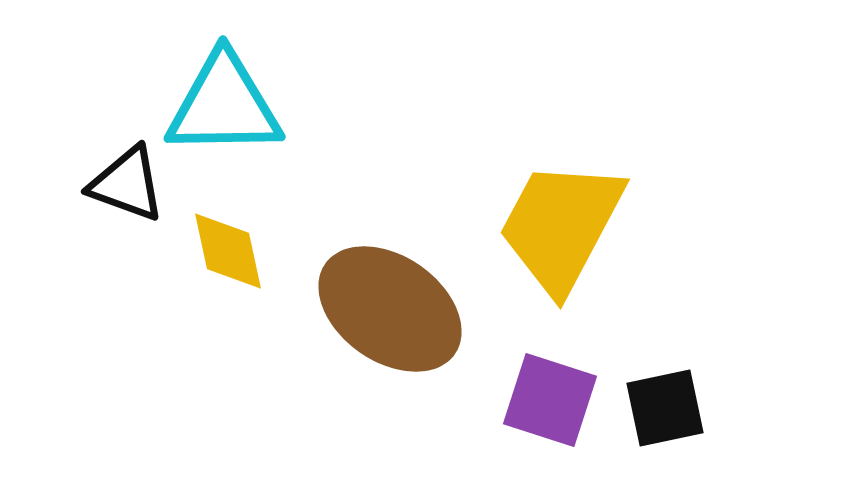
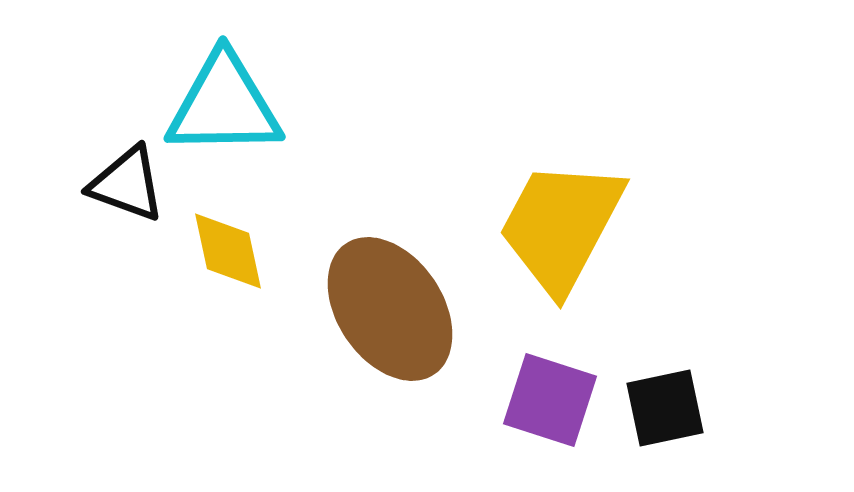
brown ellipse: rotated 21 degrees clockwise
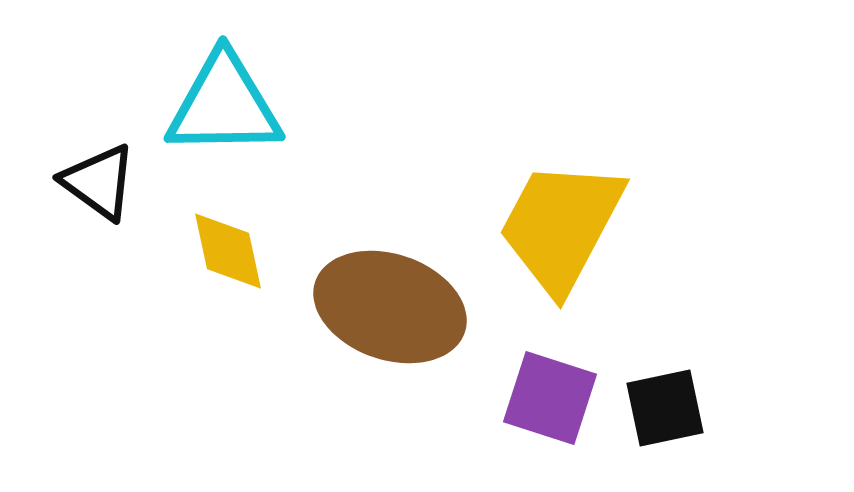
black triangle: moved 28 px left, 2 px up; rotated 16 degrees clockwise
brown ellipse: moved 2 px up; rotated 37 degrees counterclockwise
purple square: moved 2 px up
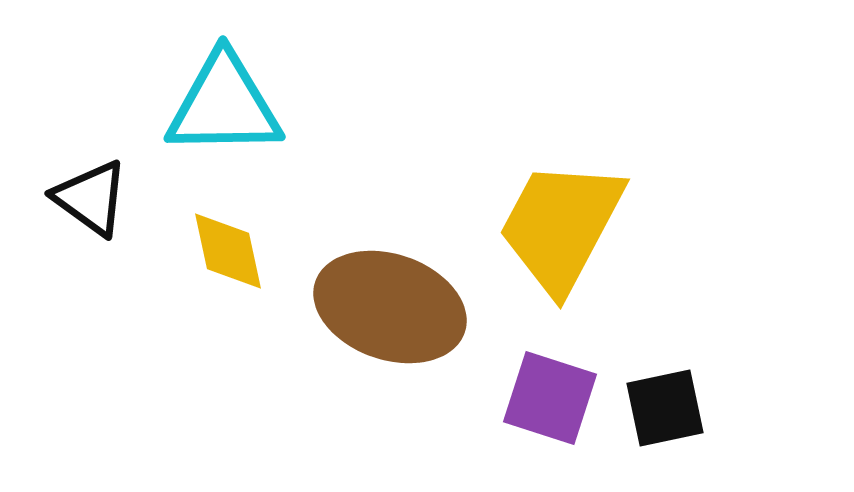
black triangle: moved 8 px left, 16 px down
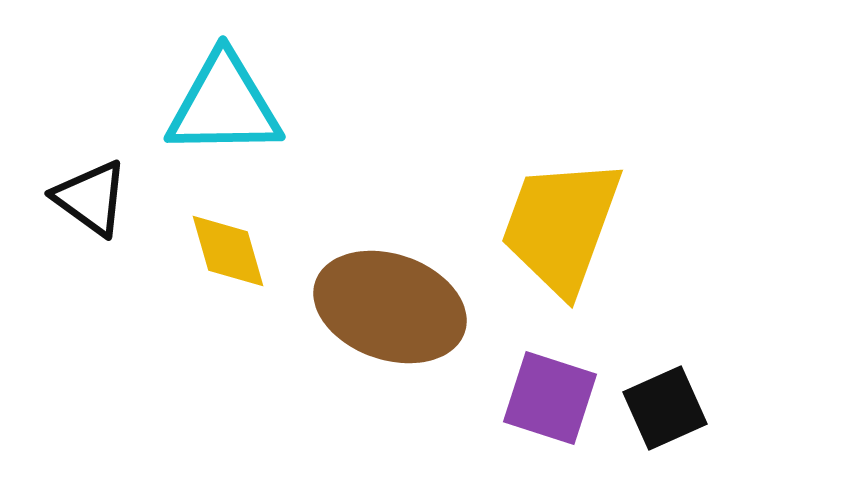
yellow trapezoid: rotated 8 degrees counterclockwise
yellow diamond: rotated 4 degrees counterclockwise
black square: rotated 12 degrees counterclockwise
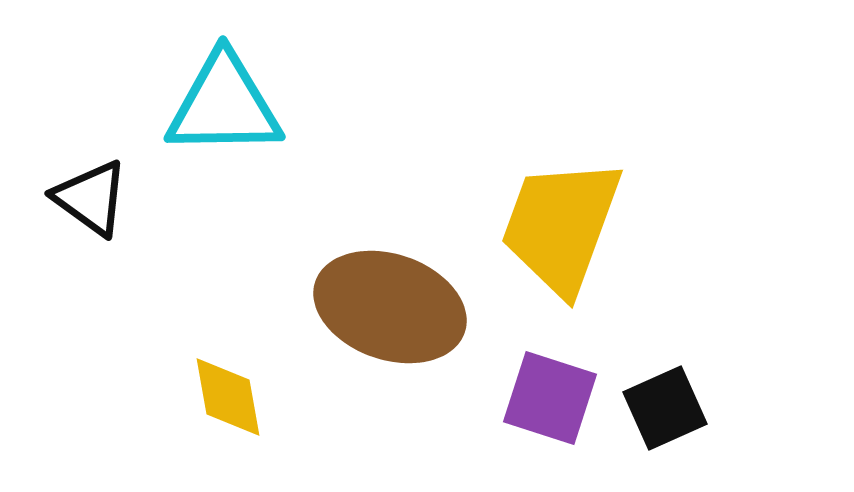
yellow diamond: moved 146 px down; rotated 6 degrees clockwise
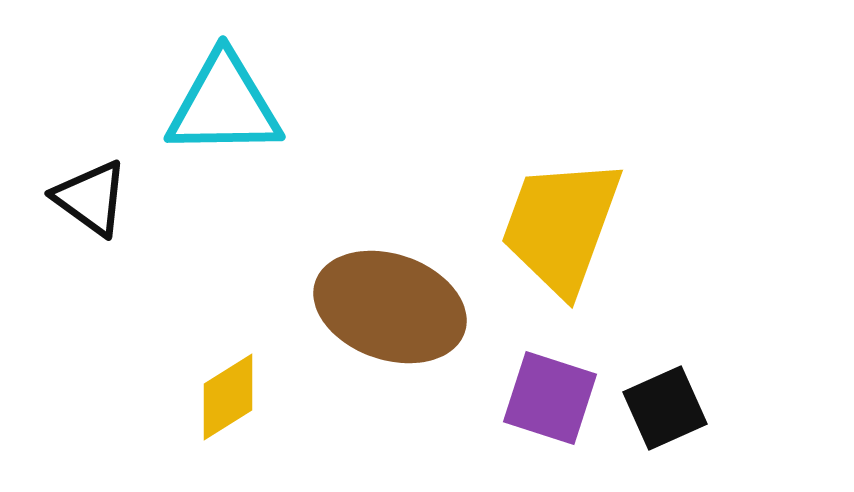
yellow diamond: rotated 68 degrees clockwise
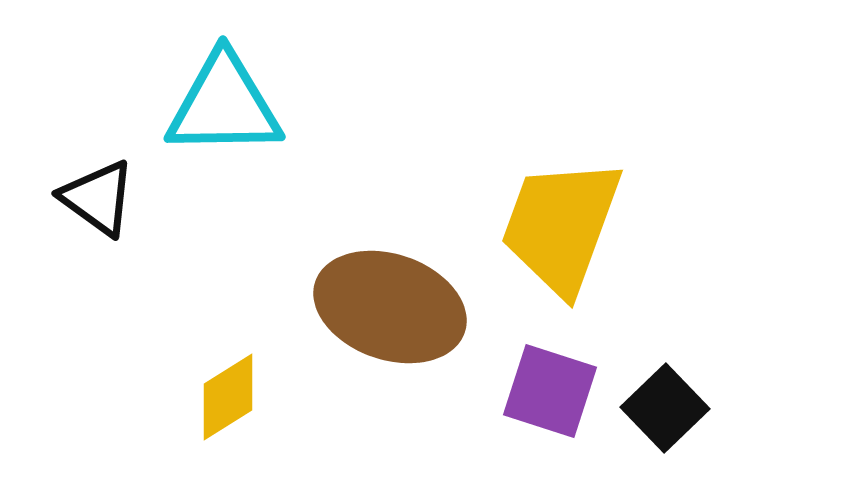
black triangle: moved 7 px right
purple square: moved 7 px up
black square: rotated 20 degrees counterclockwise
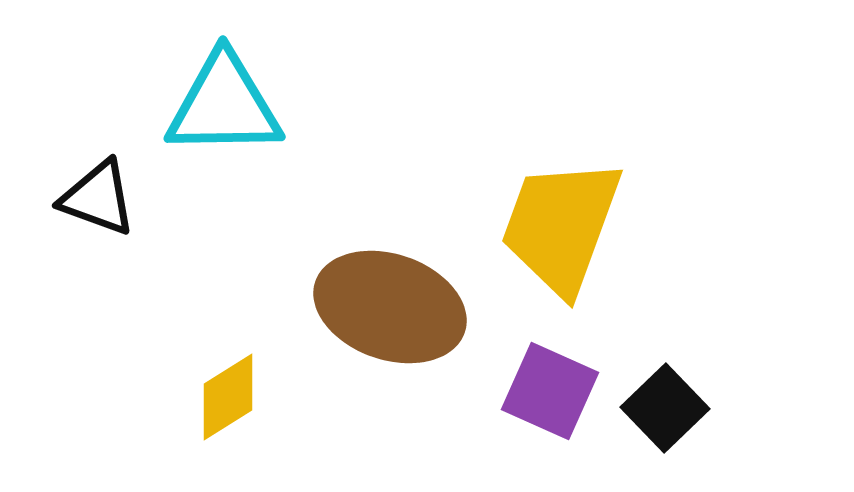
black triangle: rotated 16 degrees counterclockwise
purple square: rotated 6 degrees clockwise
